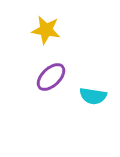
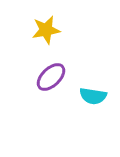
yellow star: rotated 20 degrees counterclockwise
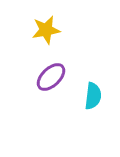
cyan semicircle: rotated 92 degrees counterclockwise
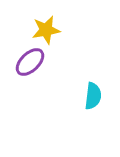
purple ellipse: moved 21 px left, 15 px up
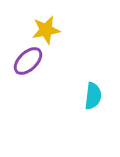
purple ellipse: moved 2 px left, 1 px up
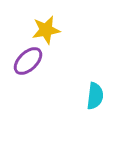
cyan semicircle: moved 2 px right
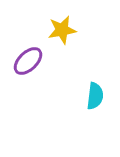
yellow star: moved 16 px right
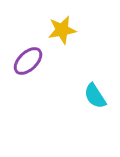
cyan semicircle: rotated 140 degrees clockwise
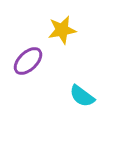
cyan semicircle: moved 13 px left; rotated 20 degrees counterclockwise
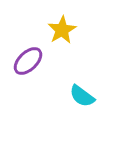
yellow star: rotated 20 degrees counterclockwise
